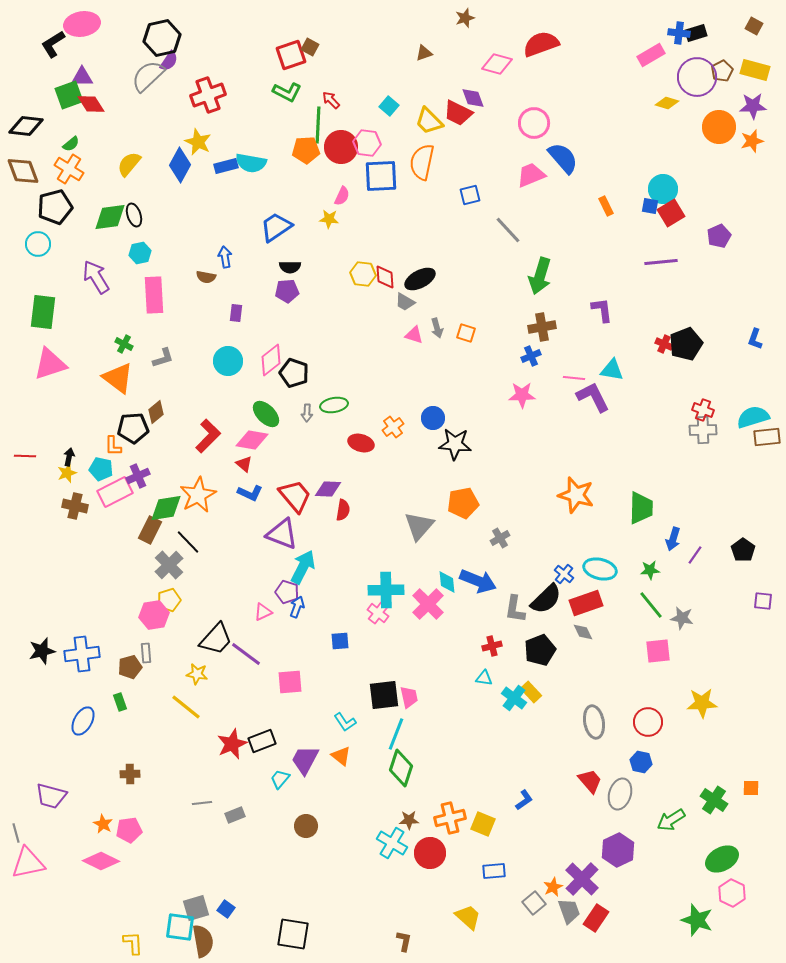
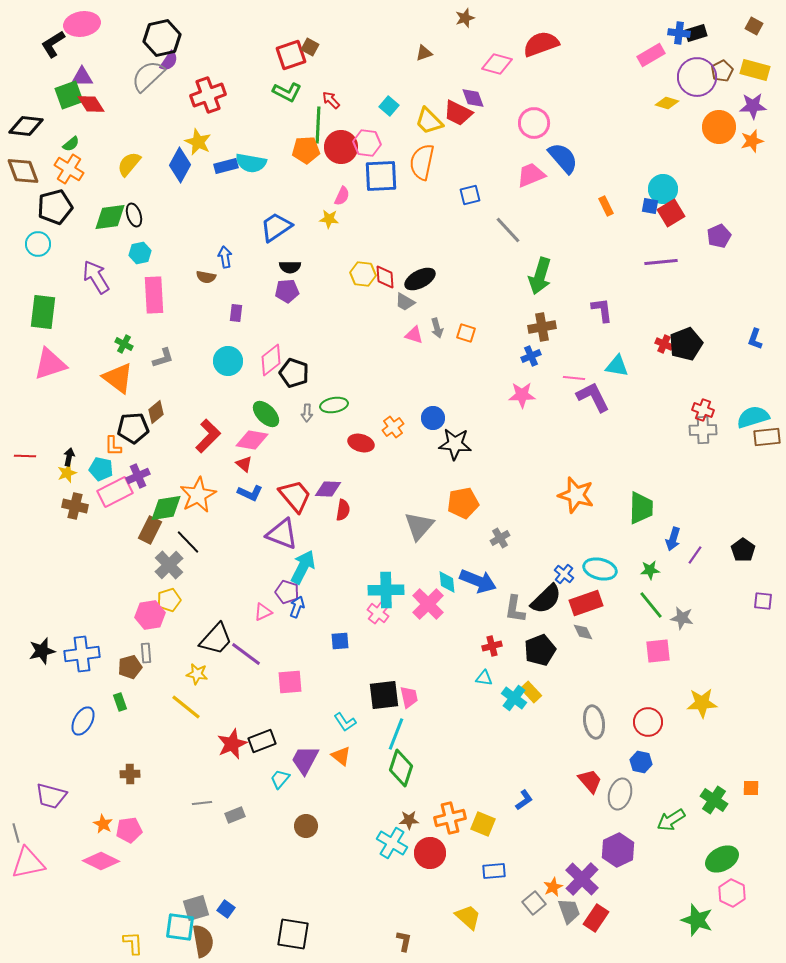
cyan triangle at (612, 370): moved 5 px right, 4 px up
pink hexagon at (154, 615): moved 4 px left
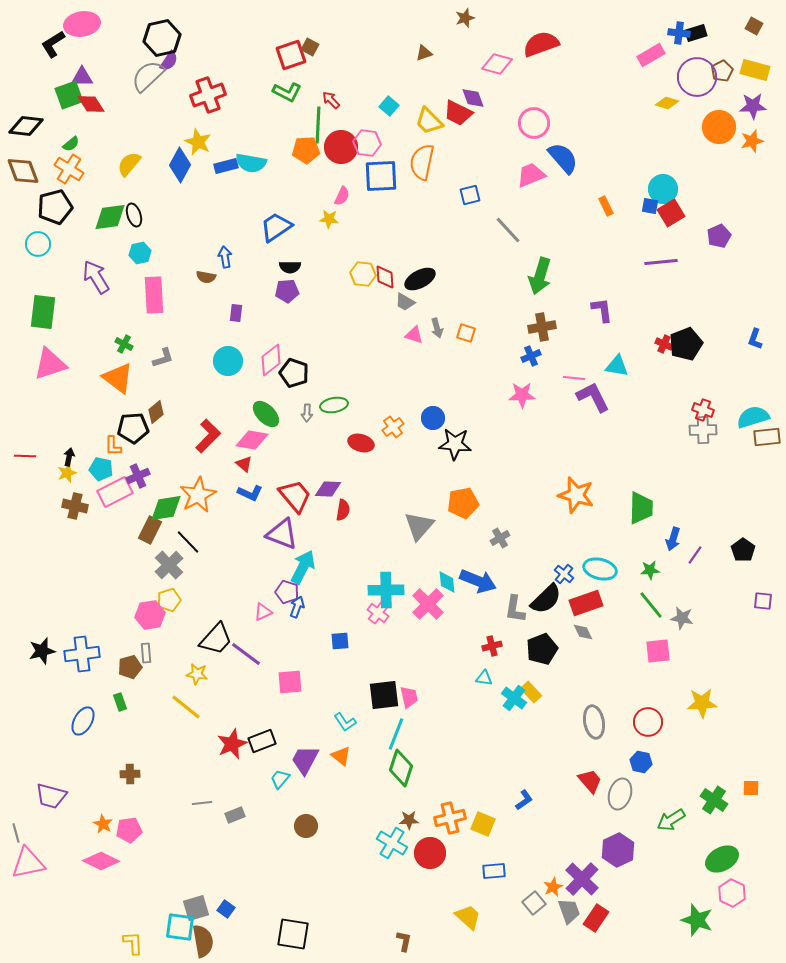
black pentagon at (540, 650): moved 2 px right, 1 px up
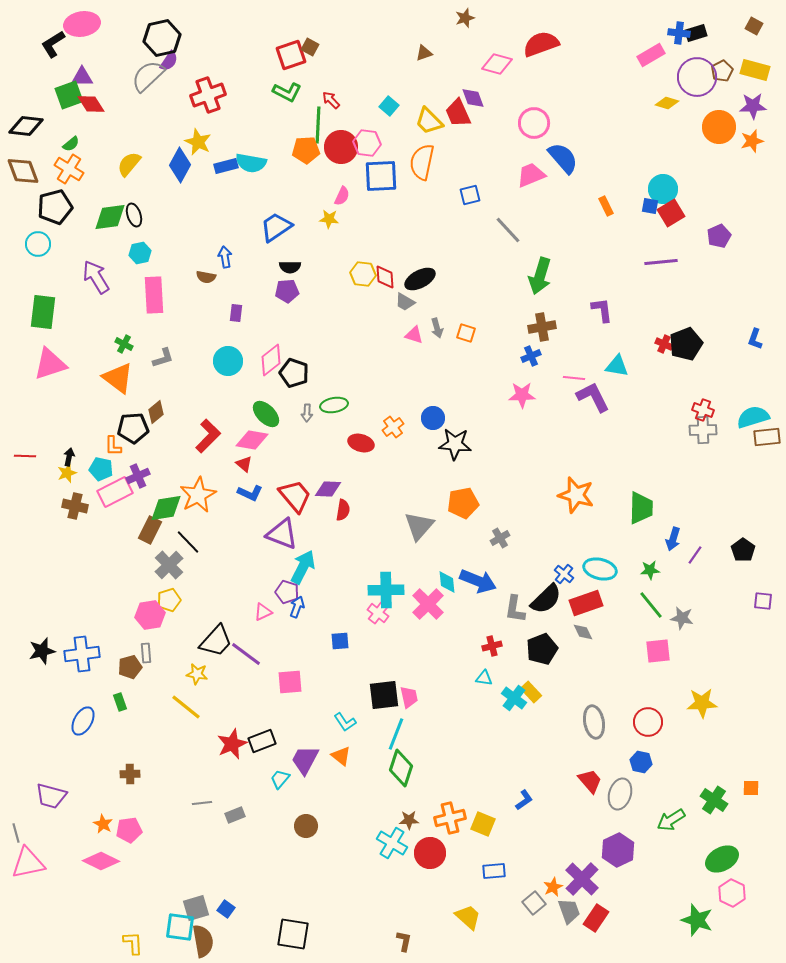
red trapezoid at (458, 113): rotated 40 degrees clockwise
black trapezoid at (216, 639): moved 2 px down
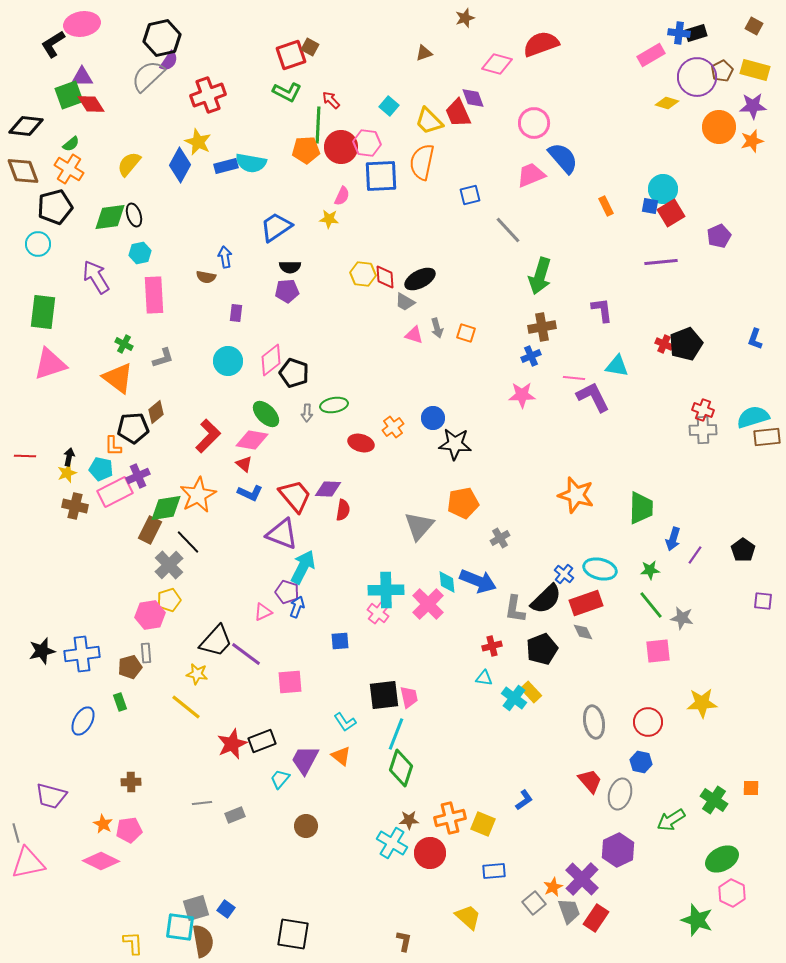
brown cross at (130, 774): moved 1 px right, 8 px down
